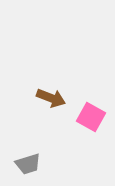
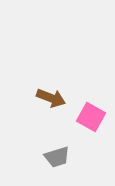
gray trapezoid: moved 29 px right, 7 px up
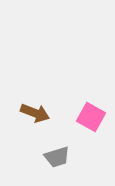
brown arrow: moved 16 px left, 15 px down
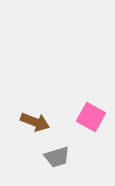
brown arrow: moved 9 px down
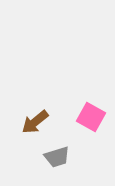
brown arrow: rotated 120 degrees clockwise
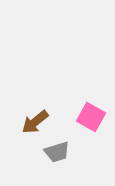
gray trapezoid: moved 5 px up
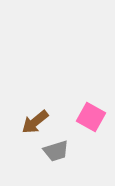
gray trapezoid: moved 1 px left, 1 px up
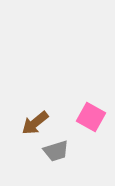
brown arrow: moved 1 px down
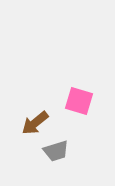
pink square: moved 12 px left, 16 px up; rotated 12 degrees counterclockwise
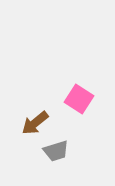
pink square: moved 2 px up; rotated 16 degrees clockwise
